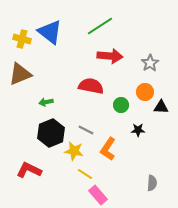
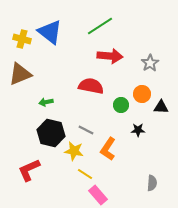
orange circle: moved 3 px left, 2 px down
black hexagon: rotated 24 degrees counterclockwise
red L-shape: rotated 50 degrees counterclockwise
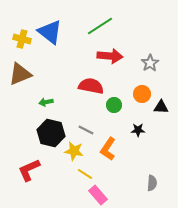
green circle: moved 7 px left
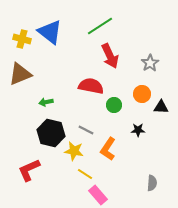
red arrow: rotated 60 degrees clockwise
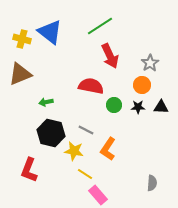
orange circle: moved 9 px up
black star: moved 23 px up
red L-shape: rotated 45 degrees counterclockwise
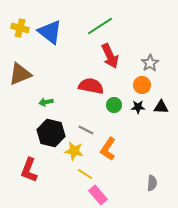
yellow cross: moved 2 px left, 11 px up
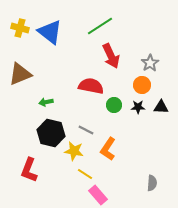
red arrow: moved 1 px right
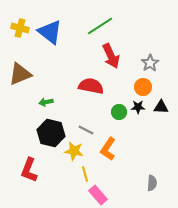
orange circle: moved 1 px right, 2 px down
green circle: moved 5 px right, 7 px down
yellow line: rotated 42 degrees clockwise
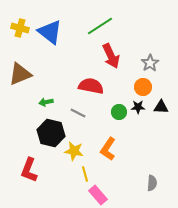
gray line: moved 8 px left, 17 px up
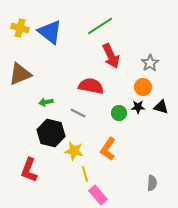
black triangle: rotated 14 degrees clockwise
green circle: moved 1 px down
